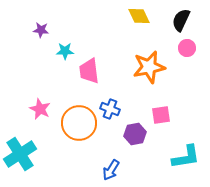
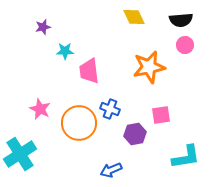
yellow diamond: moved 5 px left, 1 px down
black semicircle: rotated 120 degrees counterclockwise
purple star: moved 2 px right, 3 px up; rotated 21 degrees counterclockwise
pink circle: moved 2 px left, 3 px up
blue arrow: rotated 35 degrees clockwise
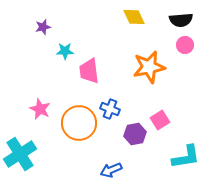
pink square: moved 1 px left, 5 px down; rotated 24 degrees counterclockwise
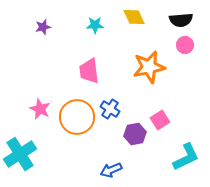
cyan star: moved 30 px right, 26 px up
blue cross: rotated 12 degrees clockwise
orange circle: moved 2 px left, 6 px up
cyan L-shape: rotated 16 degrees counterclockwise
